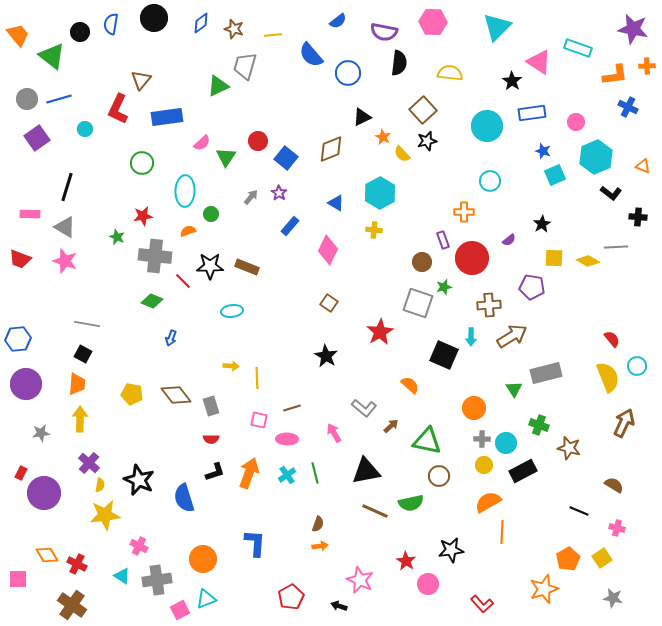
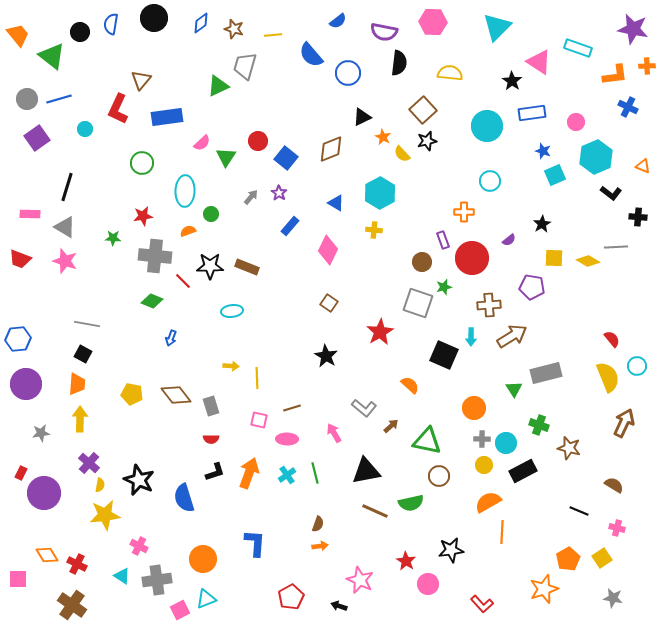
green star at (117, 237): moved 4 px left, 1 px down; rotated 21 degrees counterclockwise
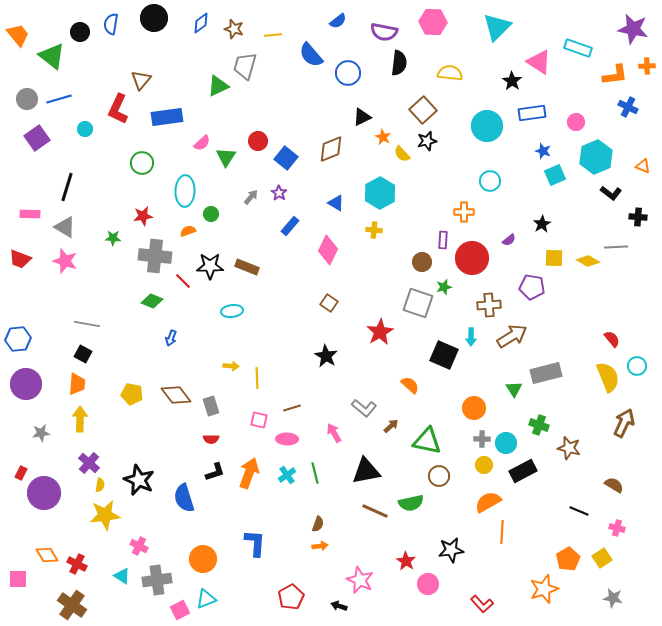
purple rectangle at (443, 240): rotated 24 degrees clockwise
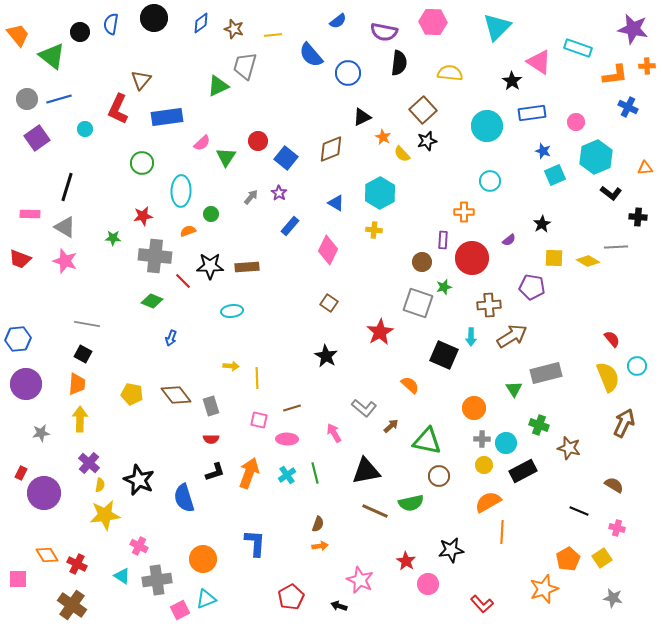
orange triangle at (643, 166): moved 2 px right, 2 px down; rotated 28 degrees counterclockwise
cyan ellipse at (185, 191): moved 4 px left
brown rectangle at (247, 267): rotated 25 degrees counterclockwise
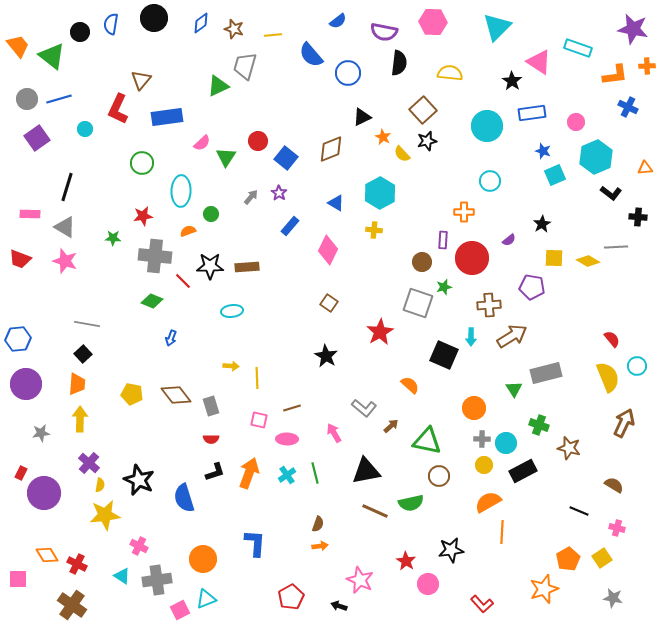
orange trapezoid at (18, 35): moved 11 px down
black square at (83, 354): rotated 18 degrees clockwise
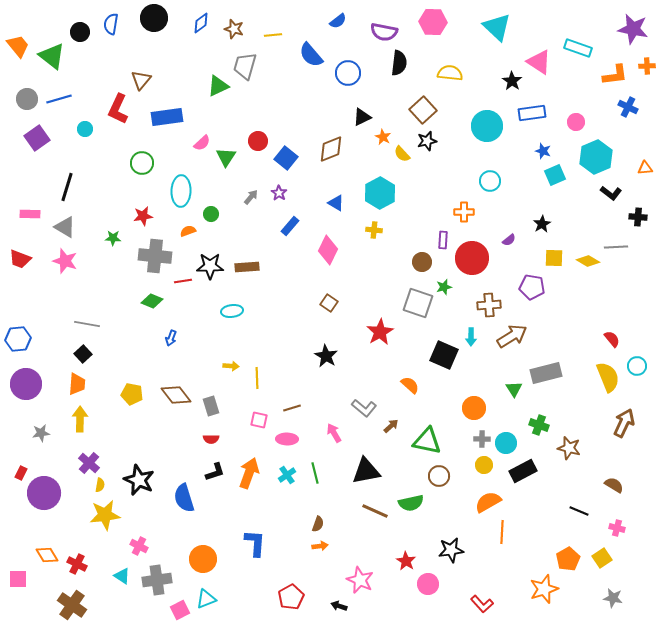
cyan triangle at (497, 27): rotated 32 degrees counterclockwise
red line at (183, 281): rotated 54 degrees counterclockwise
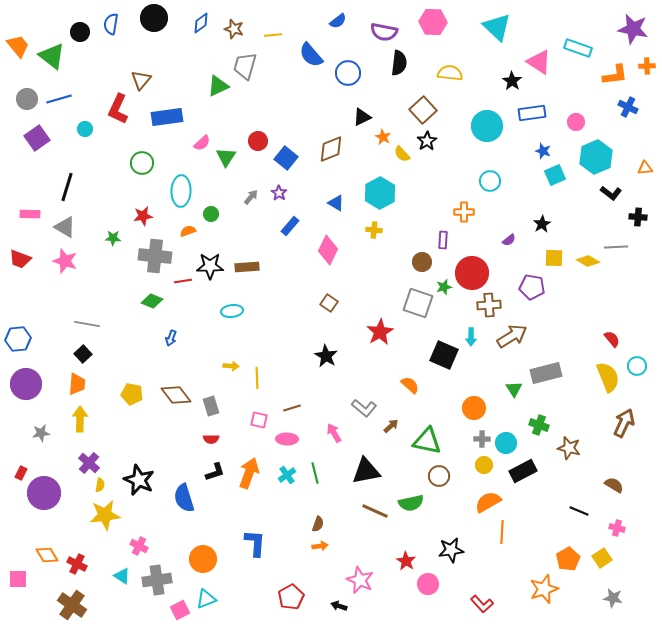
black star at (427, 141): rotated 18 degrees counterclockwise
red circle at (472, 258): moved 15 px down
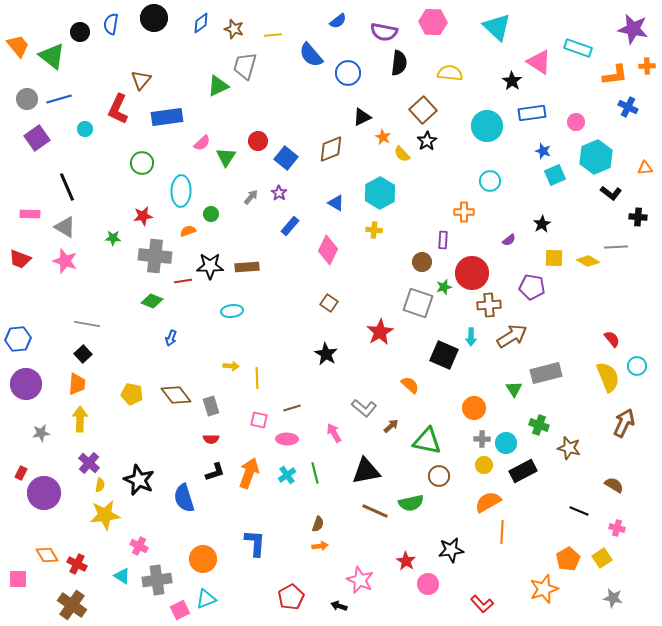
black line at (67, 187): rotated 40 degrees counterclockwise
black star at (326, 356): moved 2 px up
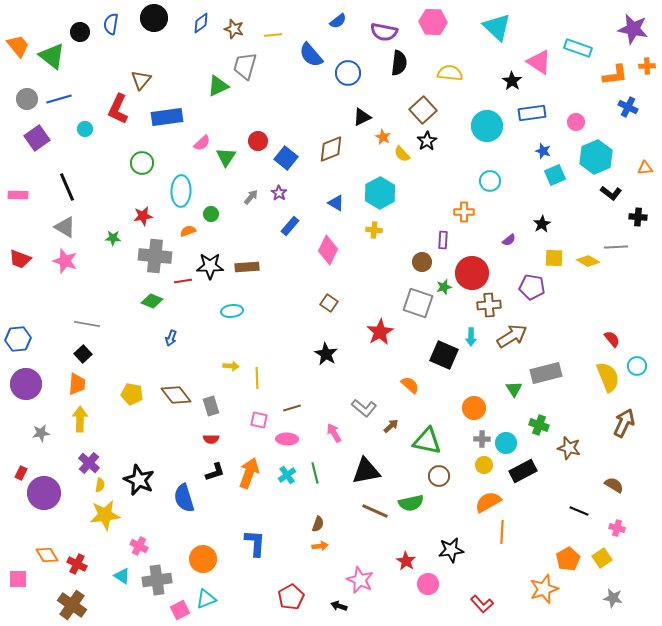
pink rectangle at (30, 214): moved 12 px left, 19 px up
